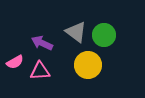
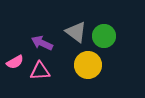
green circle: moved 1 px down
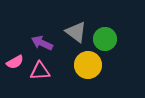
green circle: moved 1 px right, 3 px down
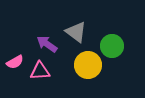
green circle: moved 7 px right, 7 px down
purple arrow: moved 5 px right, 1 px down; rotated 10 degrees clockwise
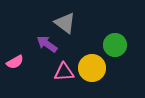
gray triangle: moved 11 px left, 9 px up
green circle: moved 3 px right, 1 px up
yellow circle: moved 4 px right, 3 px down
pink triangle: moved 24 px right, 1 px down
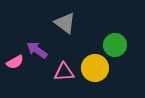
purple arrow: moved 10 px left, 6 px down
yellow circle: moved 3 px right
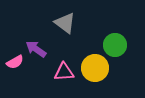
purple arrow: moved 1 px left, 1 px up
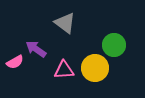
green circle: moved 1 px left
pink triangle: moved 2 px up
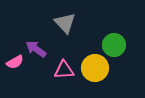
gray triangle: rotated 10 degrees clockwise
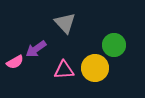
purple arrow: rotated 70 degrees counterclockwise
